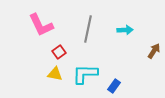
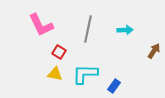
red square: rotated 24 degrees counterclockwise
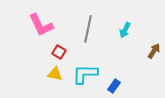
cyan arrow: rotated 119 degrees clockwise
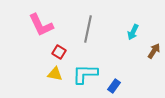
cyan arrow: moved 8 px right, 2 px down
